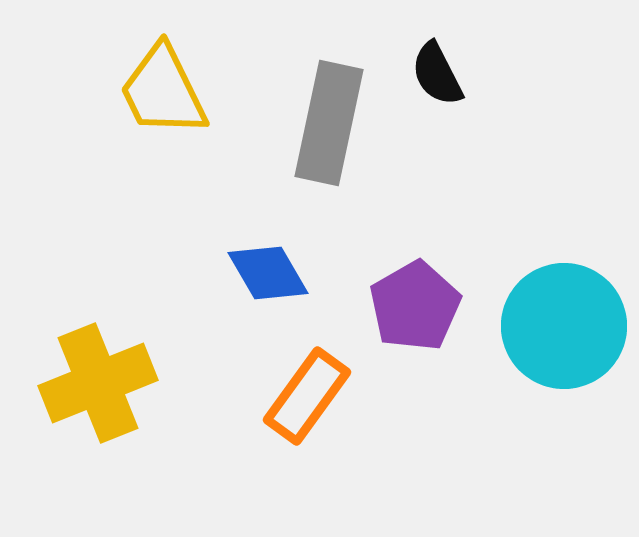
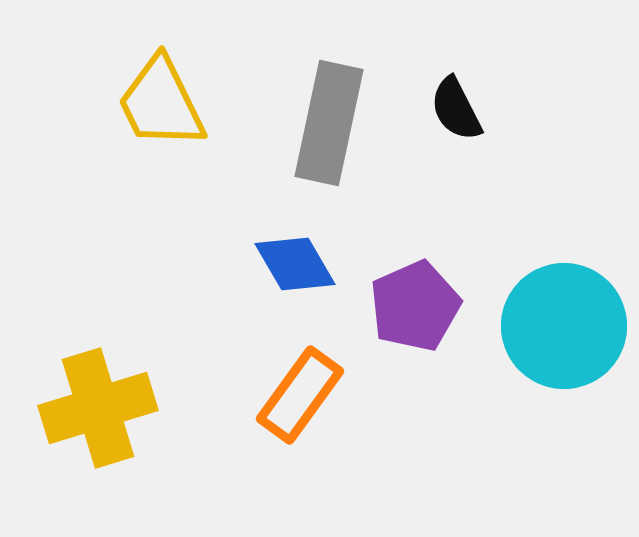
black semicircle: moved 19 px right, 35 px down
yellow trapezoid: moved 2 px left, 12 px down
blue diamond: moved 27 px right, 9 px up
purple pentagon: rotated 6 degrees clockwise
yellow cross: moved 25 px down; rotated 5 degrees clockwise
orange rectangle: moved 7 px left, 1 px up
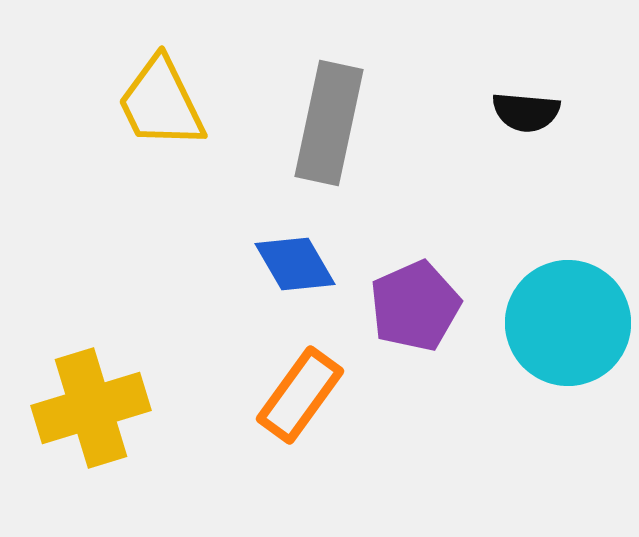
black semicircle: moved 70 px right, 3 px down; rotated 58 degrees counterclockwise
cyan circle: moved 4 px right, 3 px up
yellow cross: moved 7 px left
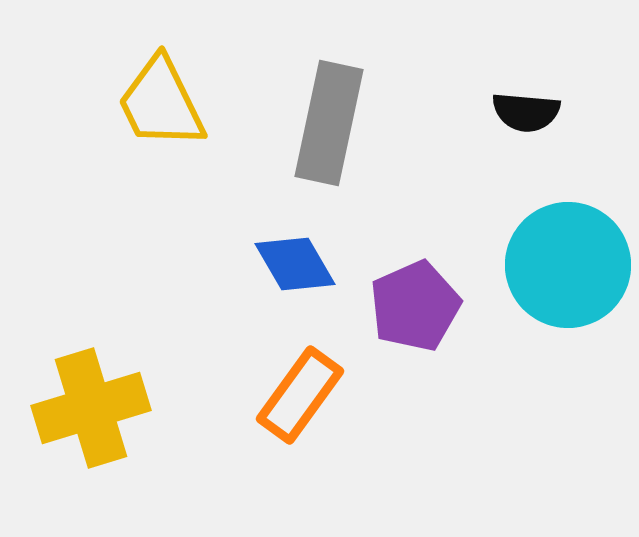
cyan circle: moved 58 px up
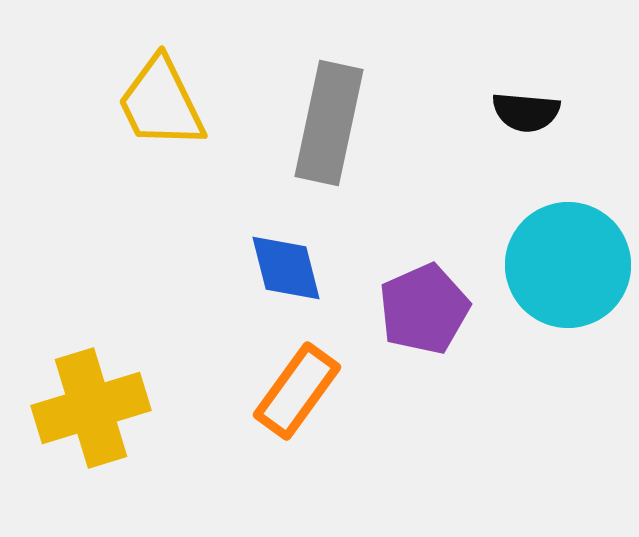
blue diamond: moved 9 px left, 4 px down; rotated 16 degrees clockwise
purple pentagon: moved 9 px right, 3 px down
orange rectangle: moved 3 px left, 4 px up
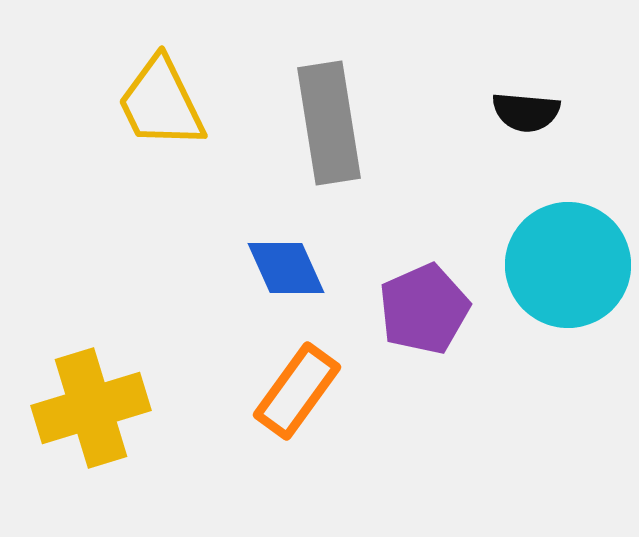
gray rectangle: rotated 21 degrees counterclockwise
blue diamond: rotated 10 degrees counterclockwise
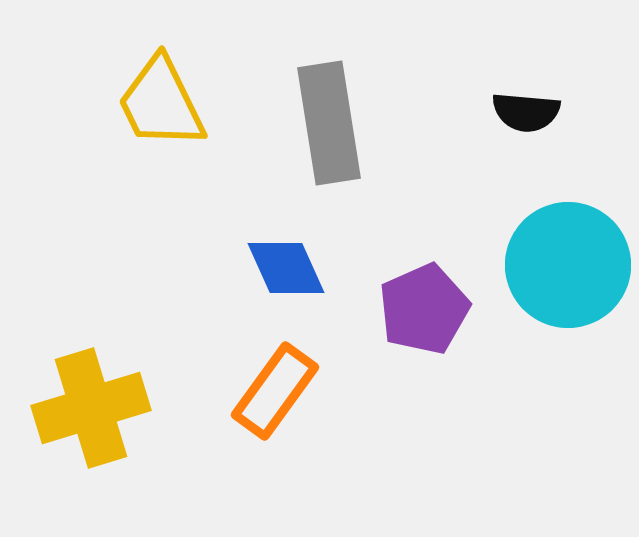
orange rectangle: moved 22 px left
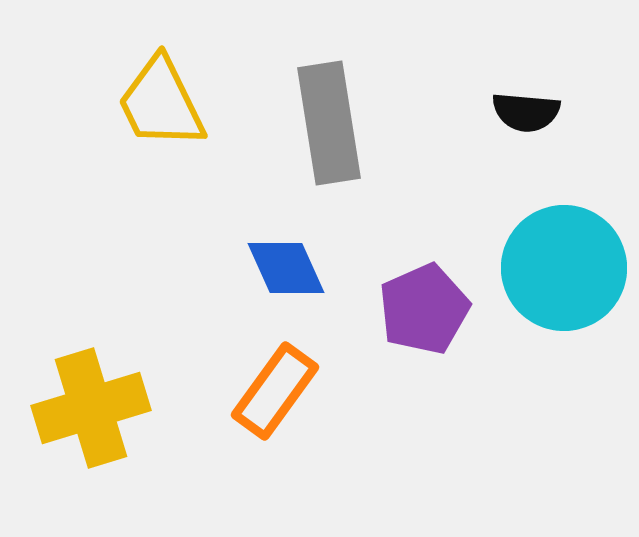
cyan circle: moved 4 px left, 3 px down
